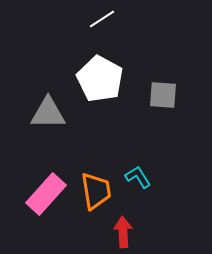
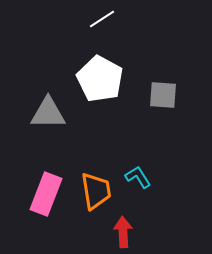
pink rectangle: rotated 21 degrees counterclockwise
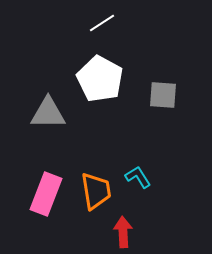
white line: moved 4 px down
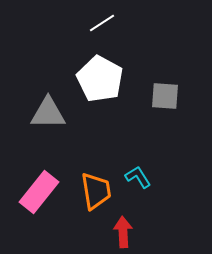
gray square: moved 2 px right, 1 px down
pink rectangle: moved 7 px left, 2 px up; rotated 18 degrees clockwise
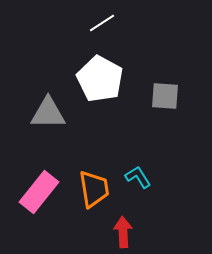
orange trapezoid: moved 2 px left, 2 px up
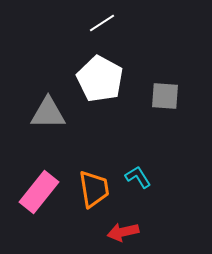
red arrow: rotated 100 degrees counterclockwise
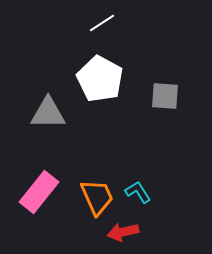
cyan L-shape: moved 15 px down
orange trapezoid: moved 3 px right, 8 px down; rotated 15 degrees counterclockwise
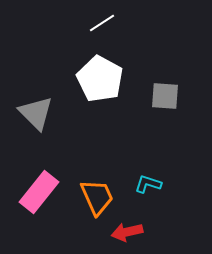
gray triangle: moved 12 px left; rotated 45 degrees clockwise
cyan L-shape: moved 10 px right, 8 px up; rotated 40 degrees counterclockwise
red arrow: moved 4 px right
